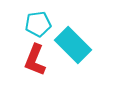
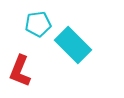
red L-shape: moved 15 px left, 11 px down
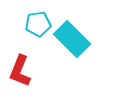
cyan rectangle: moved 1 px left, 6 px up
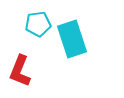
cyan rectangle: rotated 27 degrees clockwise
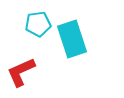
red L-shape: moved 1 px right, 1 px down; rotated 44 degrees clockwise
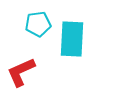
cyan rectangle: rotated 21 degrees clockwise
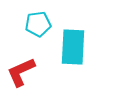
cyan rectangle: moved 1 px right, 8 px down
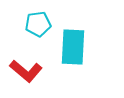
red L-shape: moved 5 px right, 1 px up; rotated 116 degrees counterclockwise
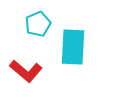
cyan pentagon: rotated 15 degrees counterclockwise
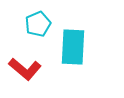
red L-shape: moved 1 px left, 2 px up
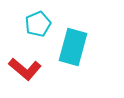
cyan rectangle: rotated 12 degrees clockwise
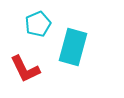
red L-shape: rotated 24 degrees clockwise
